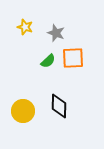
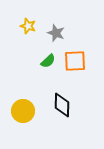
yellow star: moved 3 px right, 1 px up
orange square: moved 2 px right, 3 px down
black diamond: moved 3 px right, 1 px up
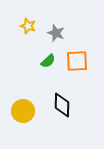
orange square: moved 2 px right
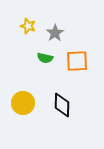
gray star: moved 1 px left; rotated 18 degrees clockwise
green semicircle: moved 3 px left, 3 px up; rotated 56 degrees clockwise
yellow circle: moved 8 px up
